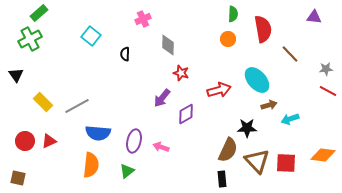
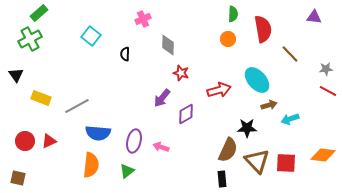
yellow rectangle: moved 2 px left, 4 px up; rotated 24 degrees counterclockwise
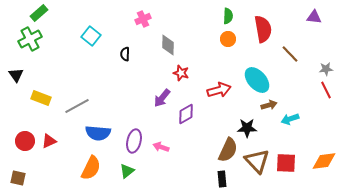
green semicircle: moved 5 px left, 2 px down
red line: moved 2 px left, 1 px up; rotated 36 degrees clockwise
orange diamond: moved 1 px right, 6 px down; rotated 15 degrees counterclockwise
orange semicircle: moved 3 px down; rotated 20 degrees clockwise
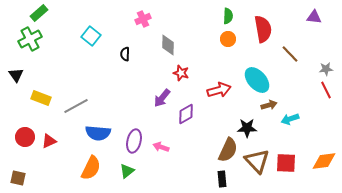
gray line: moved 1 px left
red circle: moved 4 px up
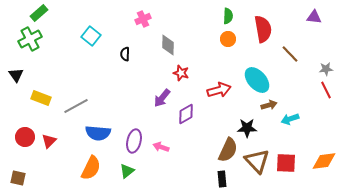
red triangle: rotated 21 degrees counterclockwise
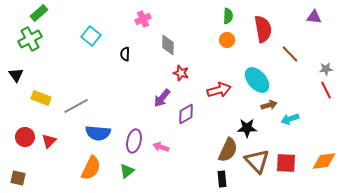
orange circle: moved 1 px left, 1 px down
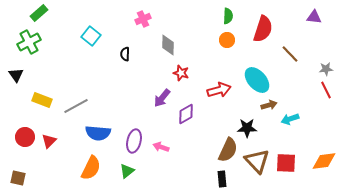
red semicircle: rotated 28 degrees clockwise
green cross: moved 1 px left, 3 px down
yellow rectangle: moved 1 px right, 2 px down
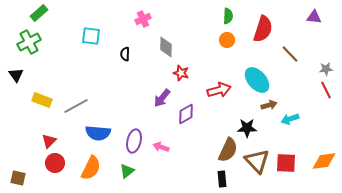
cyan square: rotated 30 degrees counterclockwise
gray diamond: moved 2 px left, 2 px down
red circle: moved 30 px right, 26 px down
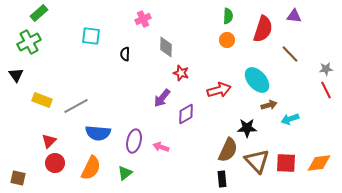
purple triangle: moved 20 px left, 1 px up
orange diamond: moved 5 px left, 2 px down
green triangle: moved 2 px left, 2 px down
